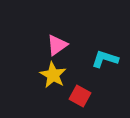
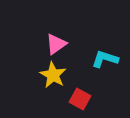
pink triangle: moved 1 px left, 1 px up
red square: moved 3 px down
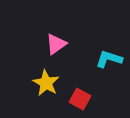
cyan L-shape: moved 4 px right
yellow star: moved 7 px left, 8 px down
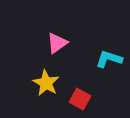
pink triangle: moved 1 px right, 1 px up
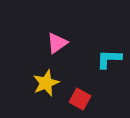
cyan L-shape: rotated 16 degrees counterclockwise
yellow star: rotated 20 degrees clockwise
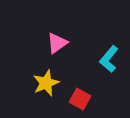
cyan L-shape: rotated 52 degrees counterclockwise
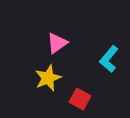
yellow star: moved 2 px right, 5 px up
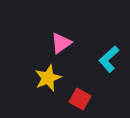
pink triangle: moved 4 px right
cyan L-shape: rotated 8 degrees clockwise
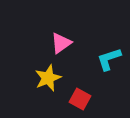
cyan L-shape: rotated 24 degrees clockwise
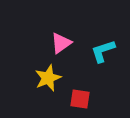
cyan L-shape: moved 6 px left, 8 px up
red square: rotated 20 degrees counterclockwise
